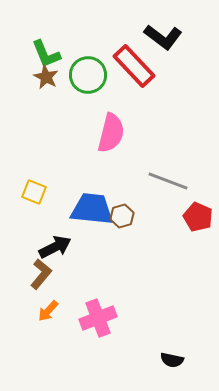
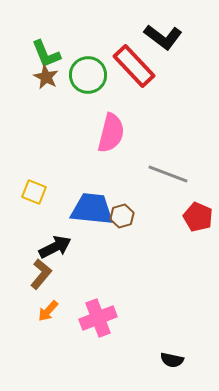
gray line: moved 7 px up
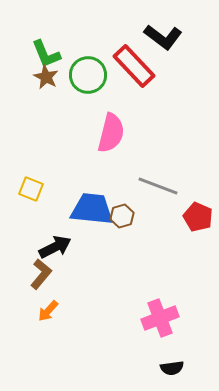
gray line: moved 10 px left, 12 px down
yellow square: moved 3 px left, 3 px up
pink cross: moved 62 px right
black semicircle: moved 8 px down; rotated 20 degrees counterclockwise
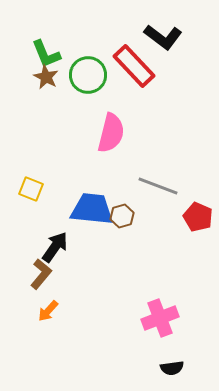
black arrow: rotated 28 degrees counterclockwise
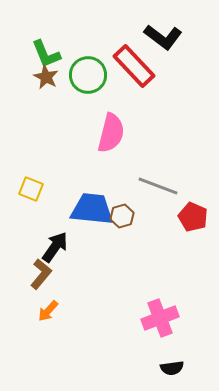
red pentagon: moved 5 px left
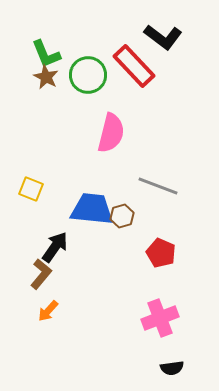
red pentagon: moved 32 px left, 36 px down
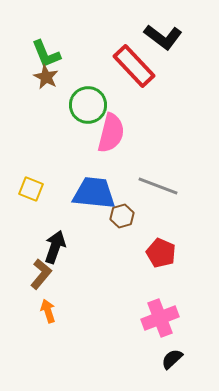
green circle: moved 30 px down
blue trapezoid: moved 2 px right, 16 px up
black arrow: rotated 16 degrees counterclockwise
orange arrow: rotated 120 degrees clockwise
black semicircle: moved 9 px up; rotated 145 degrees clockwise
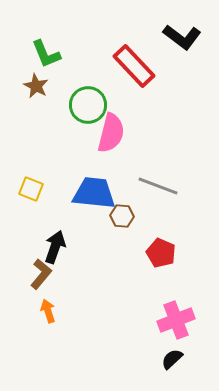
black L-shape: moved 19 px right
brown star: moved 10 px left, 9 px down
brown hexagon: rotated 20 degrees clockwise
pink cross: moved 16 px right, 2 px down
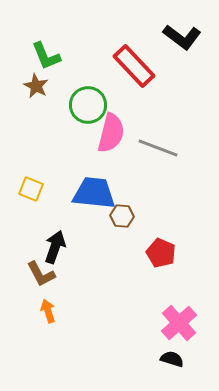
green L-shape: moved 2 px down
gray line: moved 38 px up
brown L-shape: rotated 112 degrees clockwise
pink cross: moved 3 px right, 3 px down; rotated 21 degrees counterclockwise
black semicircle: rotated 60 degrees clockwise
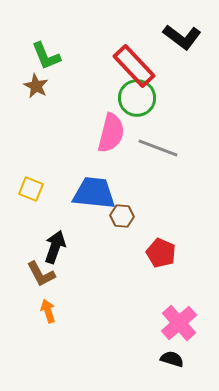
green circle: moved 49 px right, 7 px up
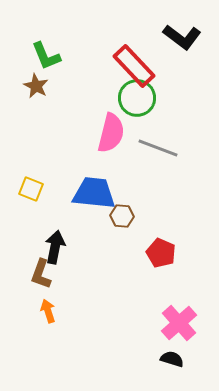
black arrow: rotated 8 degrees counterclockwise
brown L-shape: rotated 48 degrees clockwise
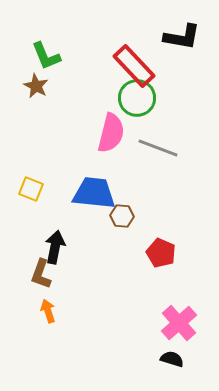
black L-shape: rotated 27 degrees counterclockwise
